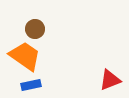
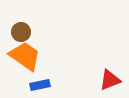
brown circle: moved 14 px left, 3 px down
blue rectangle: moved 9 px right
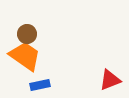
brown circle: moved 6 px right, 2 px down
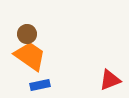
orange trapezoid: moved 5 px right
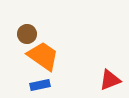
orange trapezoid: moved 13 px right
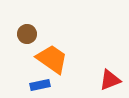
orange trapezoid: moved 9 px right, 3 px down
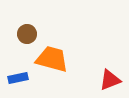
orange trapezoid: rotated 20 degrees counterclockwise
blue rectangle: moved 22 px left, 7 px up
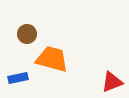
red triangle: moved 2 px right, 2 px down
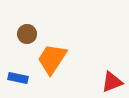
orange trapezoid: rotated 72 degrees counterclockwise
blue rectangle: rotated 24 degrees clockwise
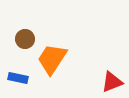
brown circle: moved 2 px left, 5 px down
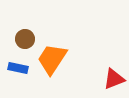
blue rectangle: moved 10 px up
red triangle: moved 2 px right, 3 px up
